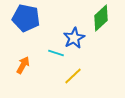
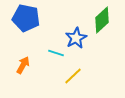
green diamond: moved 1 px right, 2 px down
blue star: moved 2 px right
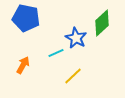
green diamond: moved 3 px down
blue star: rotated 15 degrees counterclockwise
cyan line: rotated 42 degrees counterclockwise
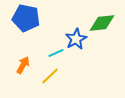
green diamond: rotated 36 degrees clockwise
blue star: moved 1 px down; rotated 15 degrees clockwise
yellow line: moved 23 px left
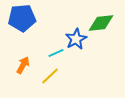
blue pentagon: moved 4 px left; rotated 16 degrees counterclockwise
green diamond: moved 1 px left
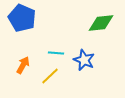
blue pentagon: rotated 28 degrees clockwise
blue star: moved 8 px right, 21 px down; rotated 20 degrees counterclockwise
cyan line: rotated 28 degrees clockwise
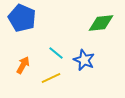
cyan line: rotated 35 degrees clockwise
yellow line: moved 1 px right, 2 px down; rotated 18 degrees clockwise
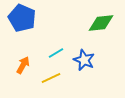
cyan line: rotated 70 degrees counterclockwise
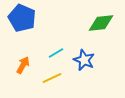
yellow line: moved 1 px right
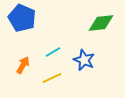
cyan line: moved 3 px left, 1 px up
